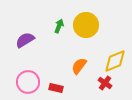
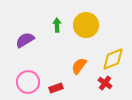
green arrow: moved 2 px left, 1 px up; rotated 24 degrees counterclockwise
yellow diamond: moved 2 px left, 2 px up
red rectangle: rotated 32 degrees counterclockwise
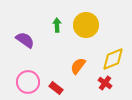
purple semicircle: rotated 66 degrees clockwise
orange semicircle: moved 1 px left
red rectangle: rotated 56 degrees clockwise
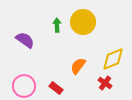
yellow circle: moved 3 px left, 3 px up
pink circle: moved 4 px left, 4 px down
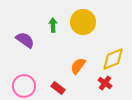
green arrow: moved 4 px left
red rectangle: moved 2 px right
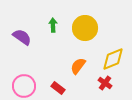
yellow circle: moved 2 px right, 6 px down
purple semicircle: moved 3 px left, 3 px up
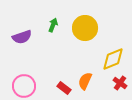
green arrow: rotated 24 degrees clockwise
purple semicircle: rotated 126 degrees clockwise
orange semicircle: moved 7 px right, 15 px down; rotated 12 degrees counterclockwise
red cross: moved 15 px right
red rectangle: moved 6 px right
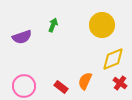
yellow circle: moved 17 px right, 3 px up
red rectangle: moved 3 px left, 1 px up
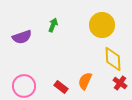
yellow diamond: rotated 70 degrees counterclockwise
